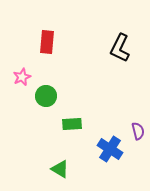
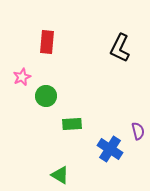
green triangle: moved 6 px down
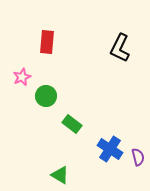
green rectangle: rotated 42 degrees clockwise
purple semicircle: moved 26 px down
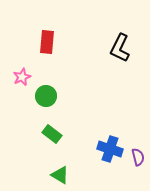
green rectangle: moved 20 px left, 10 px down
blue cross: rotated 15 degrees counterclockwise
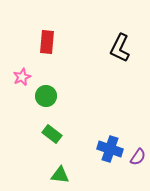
purple semicircle: rotated 48 degrees clockwise
green triangle: rotated 24 degrees counterclockwise
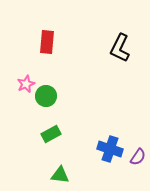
pink star: moved 4 px right, 7 px down
green rectangle: moved 1 px left; rotated 66 degrees counterclockwise
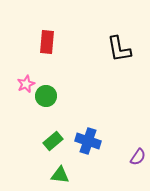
black L-shape: moved 1 px left, 1 px down; rotated 36 degrees counterclockwise
green rectangle: moved 2 px right, 7 px down; rotated 12 degrees counterclockwise
blue cross: moved 22 px left, 8 px up
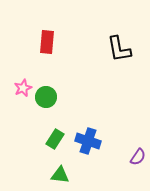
pink star: moved 3 px left, 4 px down
green circle: moved 1 px down
green rectangle: moved 2 px right, 2 px up; rotated 18 degrees counterclockwise
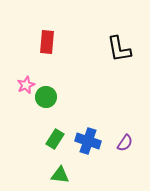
pink star: moved 3 px right, 3 px up
purple semicircle: moved 13 px left, 14 px up
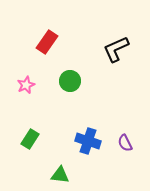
red rectangle: rotated 30 degrees clockwise
black L-shape: moved 3 px left; rotated 76 degrees clockwise
green circle: moved 24 px right, 16 px up
green rectangle: moved 25 px left
purple semicircle: rotated 120 degrees clockwise
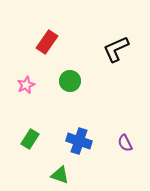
blue cross: moved 9 px left
green triangle: rotated 12 degrees clockwise
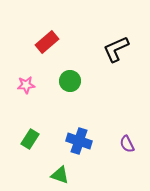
red rectangle: rotated 15 degrees clockwise
pink star: rotated 18 degrees clockwise
purple semicircle: moved 2 px right, 1 px down
